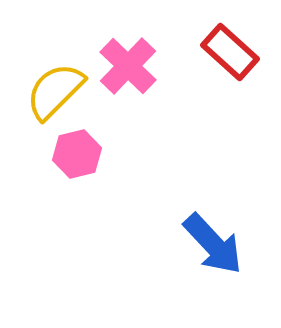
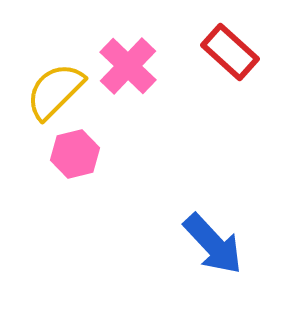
pink hexagon: moved 2 px left
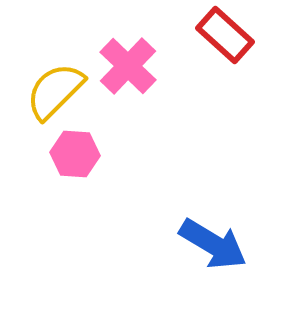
red rectangle: moved 5 px left, 17 px up
pink hexagon: rotated 18 degrees clockwise
blue arrow: rotated 16 degrees counterclockwise
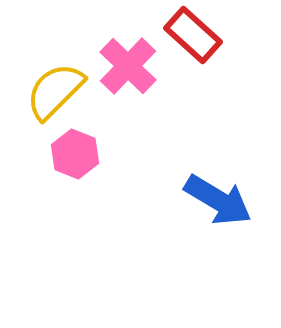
red rectangle: moved 32 px left
pink hexagon: rotated 18 degrees clockwise
blue arrow: moved 5 px right, 44 px up
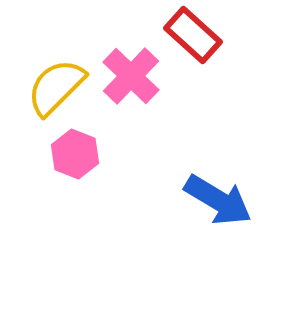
pink cross: moved 3 px right, 10 px down
yellow semicircle: moved 1 px right, 4 px up
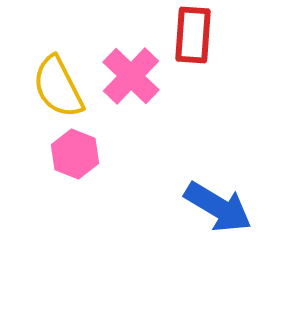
red rectangle: rotated 52 degrees clockwise
yellow semicircle: moved 2 px right; rotated 72 degrees counterclockwise
blue arrow: moved 7 px down
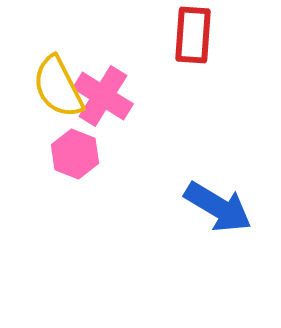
pink cross: moved 28 px left, 20 px down; rotated 12 degrees counterclockwise
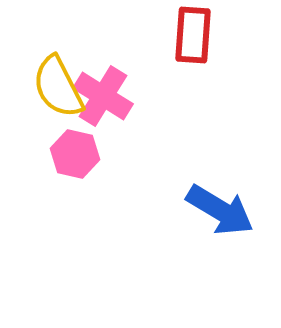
pink hexagon: rotated 9 degrees counterclockwise
blue arrow: moved 2 px right, 3 px down
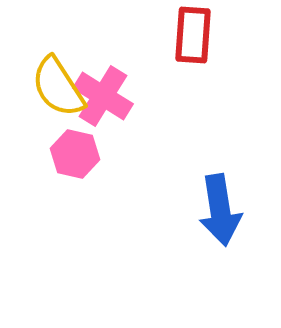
yellow semicircle: rotated 6 degrees counterclockwise
blue arrow: rotated 50 degrees clockwise
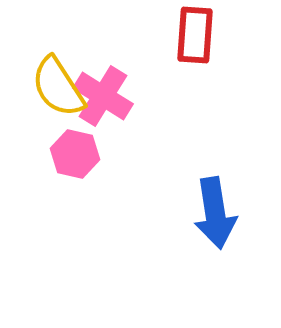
red rectangle: moved 2 px right
blue arrow: moved 5 px left, 3 px down
